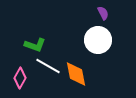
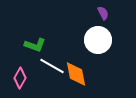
white line: moved 4 px right
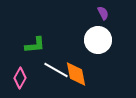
green L-shape: rotated 25 degrees counterclockwise
white line: moved 4 px right, 4 px down
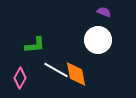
purple semicircle: moved 1 px right, 1 px up; rotated 40 degrees counterclockwise
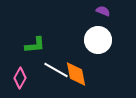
purple semicircle: moved 1 px left, 1 px up
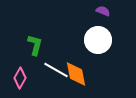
green L-shape: rotated 70 degrees counterclockwise
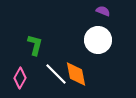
white line: moved 4 px down; rotated 15 degrees clockwise
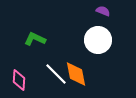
green L-shape: moved 6 px up; rotated 80 degrees counterclockwise
pink diamond: moved 1 px left, 2 px down; rotated 25 degrees counterclockwise
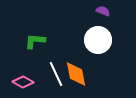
green L-shape: moved 2 px down; rotated 20 degrees counterclockwise
white line: rotated 20 degrees clockwise
pink diamond: moved 4 px right, 2 px down; rotated 65 degrees counterclockwise
